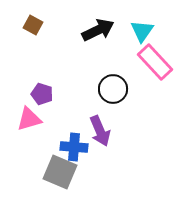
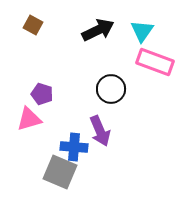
pink rectangle: rotated 27 degrees counterclockwise
black circle: moved 2 px left
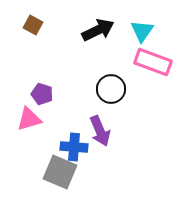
pink rectangle: moved 2 px left
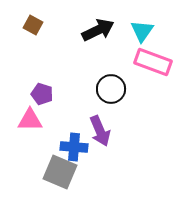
pink triangle: moved 1 px right, 1 px down; rotated 16 degrees clockwise
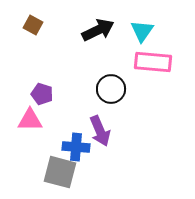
pink rectangle: rotated 15 degrees counterclockwise
blue cross: moved 2 px right
gray square: rotated 8 degrees counterclockwise
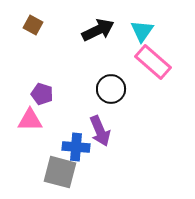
pink rectangle: rotated 36 degrees clockwise
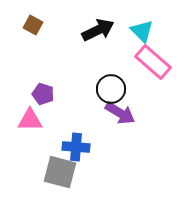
cyan triangle: rotated 20 degrees counterclockwise
purple pentagon: moved 1 px right
purple arrow: moved 20 px right, 18 px up; rotated 36 degrees counterclockwise
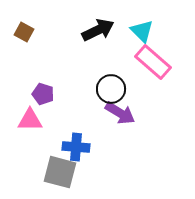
brown square: moved 9 px left, 7 px down
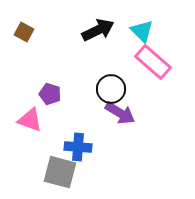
purple pentagon: moved 7 px right
pink triangle: rotated 20 degrees clockwise
blue cross: moved 2 px right
